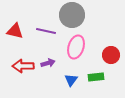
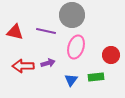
red triangle: moved 1 px down
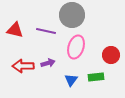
red triangle: moved 2 px up
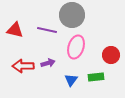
purple line: moved 1 px right, 1 px up
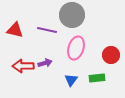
pink ellipse: moved 1 px down
purple arrow: moved 3 px left
green rectangle: moved 1 px right, 1 px down
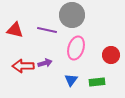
green rectangle: moved 4 px down
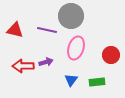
gray circle: moved 1 px left, 1 px down
purple arrow: moved 1 px right, 1 px up
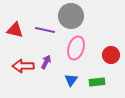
purple line: moved 2 px left
purple arrow: rotated 48 degrees counterclockwise
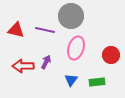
red triangle: moved 1 px right
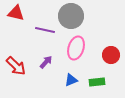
red triangle: moved 17 px up
purple arrow: rotated 16 degrees clockwise
red arrow: moved 7 px left; rotated 135 degrees counterclockwise
blue triangle: rotated 32 degrees clockwise
